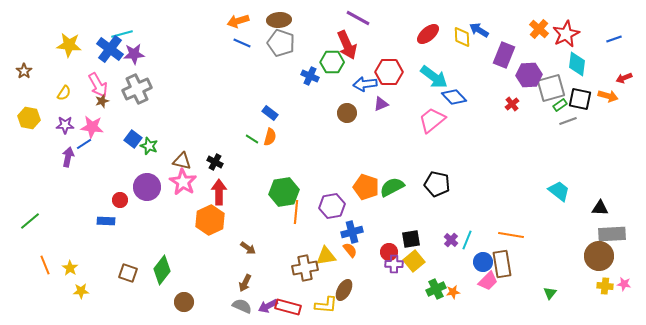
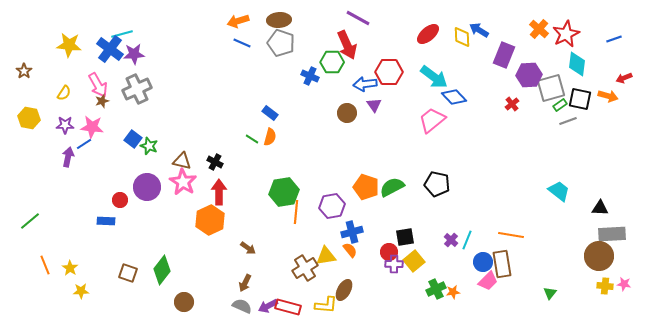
purple triangle at (381, 104): moved 7 px left, 1 px down; rotated 42 degrees counterclockwise
black square at (411, 239): moved 6 px left, 2 px up
brown cross at (305, 268): rotated 20 degrees counterclockwise
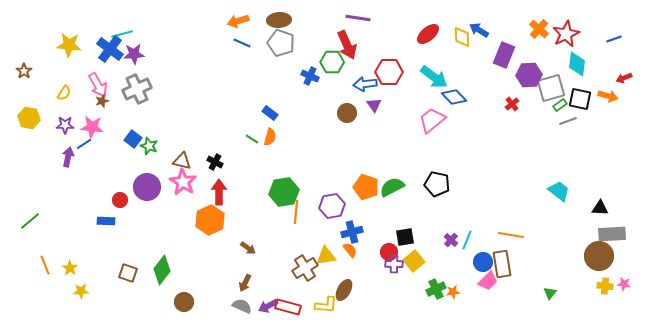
purple line at (358, 18): rotated 20 degrees counterclockwise
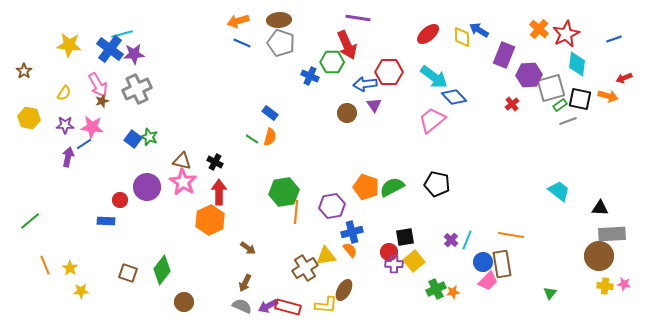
green star at (149, 146): moved 9 px up
